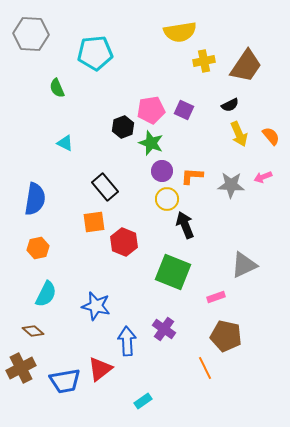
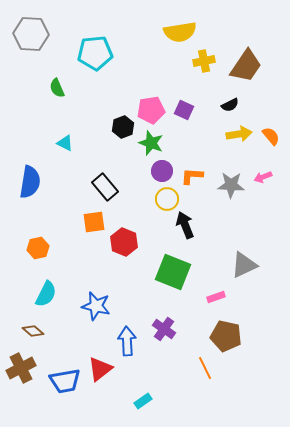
yellow arrow: rotated 75 degrees counterclockwise
blue semicircle: moved 5 px left, 17 px up
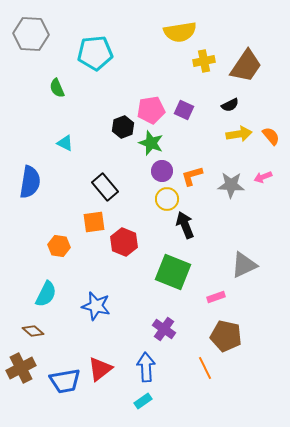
orange L-shape: rotated 20 degrees counterclockwise
orange hexagon: moved 21 px right, 2 px up; rotated 20 degrees clockwise
blue arrow: moved 19 px right, 26 px down
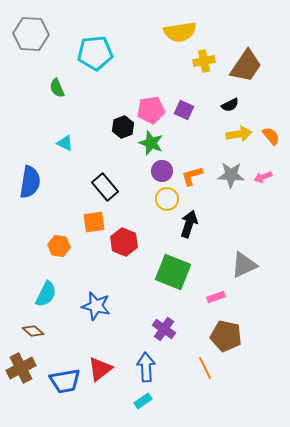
gray star: moved 10 px up
black arrow: moved 4 px right, 1 px up; rotated 40 degrees clockwise
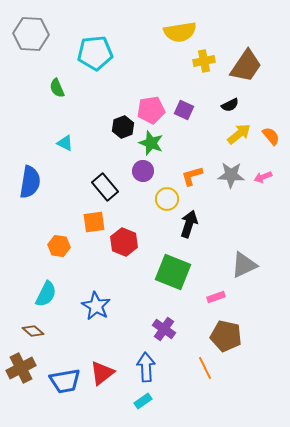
yellow arrow: rotated 30 degrees counterclockwise
purple circle: moved 19 px left
blue star: rotated 16 degrees clockwise
red triangle: moved 2 px right, 4 px down
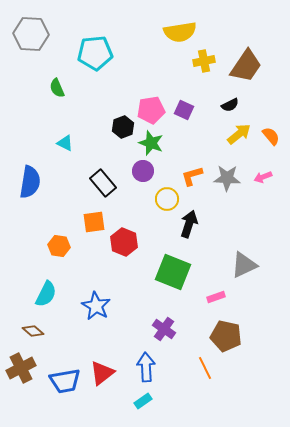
gray star: moved 4 px left, 3 px down
black rectangle: moved 2 px left, 4 px up
